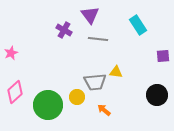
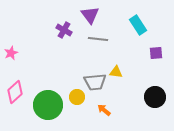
purple square: moved 7 px left, 3 px up
black circle: moved 2 px left, 2 px down
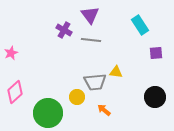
cyan rectangle: moved 2 px right
gray line: moved 7 px left, 1 px down
green circle: moved 8 px down
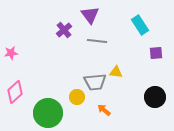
purple cross: rotated 21 degrees clockwise
gray line: moved 6 px right, 1 px down
pink star: rotated 16 degrees clockwise
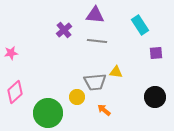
purple triangle: moved 5 px right; rotated 48 degrees counterclockwise
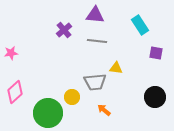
purple square: rotated 16 degrees clockwise
yellow triangle: moved 4 px up
yellow circle: moved 5 px left
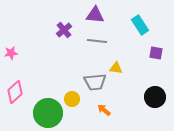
yellow circle: moved 2 px down
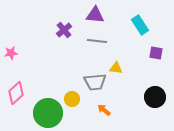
pink diamond: moved 1 px right, 1 px down
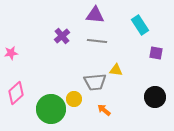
purple cross: moved 2 px left, 6 px down
yellow triangle: moved 2 px down
yellow circle: moved 2 px right
green circle: moved 3 px right, 4 px up
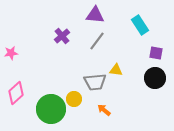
gray line: rotated 60 degrees counterclockwise
black circle: moved 19 px up
